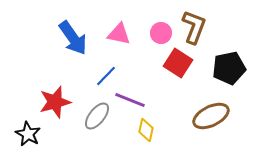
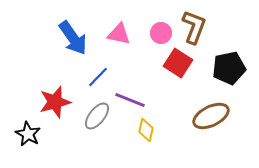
blue line: moved 8 px left, 1 px down
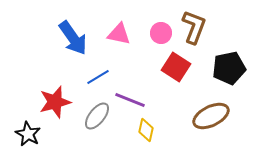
red square: moved 2 px left, 4 px down
blue line: rotated 15 degrees clockwise
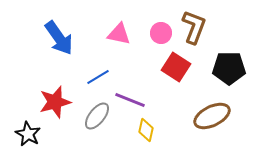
blue arrow: moved 14 px left
black pentagon: rotated 12 degrees clockwise
brown ellipse: moved 1 px right
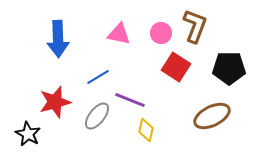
brown L-shape: moved 1 px right, 1 px up
blue arrow: moved 1 px left, 1 px down; rotated 33 degrees clockwise
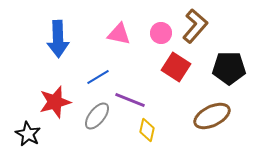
brown L-shape: rotated 20 degrees clockwise
yellow diamond: moved 1 px right
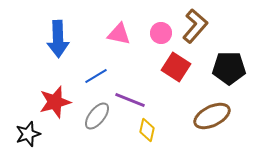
blue line: moved 2 px left, 1 px up
black star: rotated 25 degrees clockwise
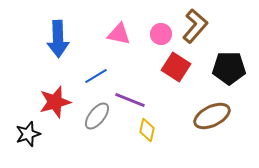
pink circle: moved 1 px down
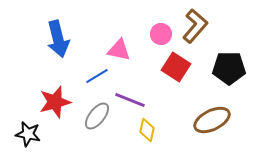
pink triangle: moved 16 px down
blue arrow: rotated 12 degrees counterclockwise
blue line: moved 1 px right
brown ellipse: moved 4 px down
black star: rotated 30 degrees clockwise
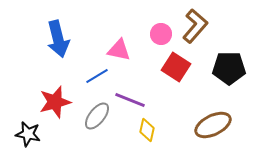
brown ellipse: moved 1 px right, 5 px down
